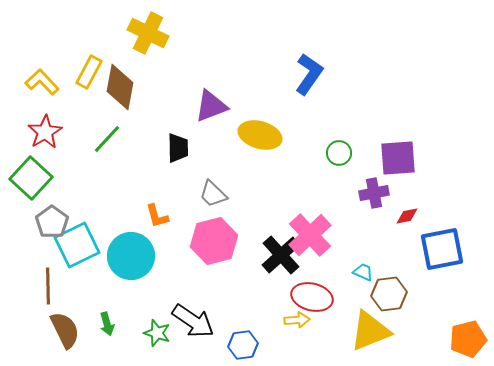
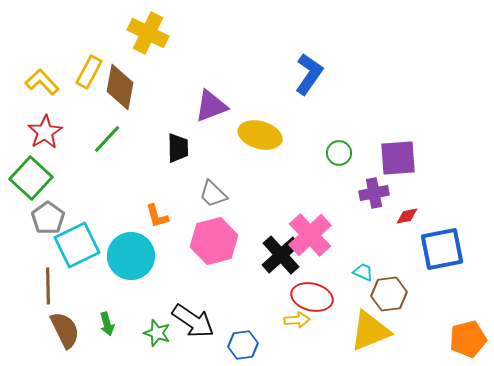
gray pentagon: moved 4 px left, 4 px up
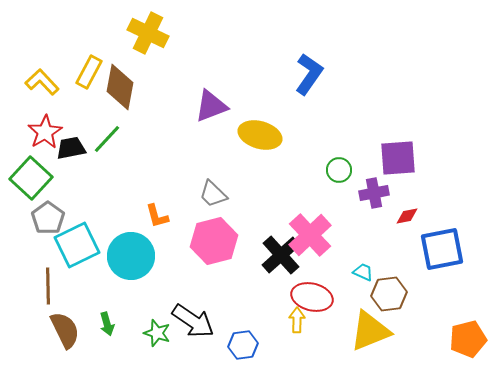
black trapezoid: moved 107 px left; rotated 100 degrees counterclockwise
green circle: moved 17 px down
yellow arrow: rotated 85 degrees counterclockwise
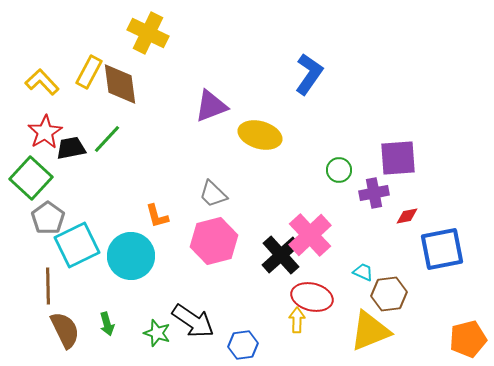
brown diamond: moved 3 px up; rotated 18 degrees counterclockwise
